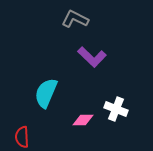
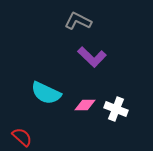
gray L-shape: moved 3 px right, 2 px down
cyan semicircle: rotated 88 degrees counterclockwise
pink diamond: moved 2 px right, 15 px up
red semicircle: rotated 135 degrees clockwise
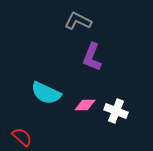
purple L-shape: rotated 68 degrees clockwise
white cross: moved 2 px down
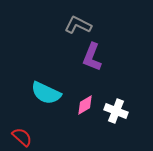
gray L-shape: moved 4 px down
pink diamond: rotated 30 degrees counterclockwise
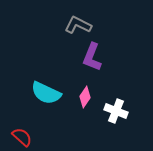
pink diamond: moved 8 px up; rotated 25 degrees counterclockwise
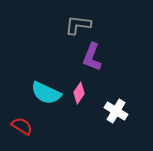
gray L-shape: rotated 20 degrees counterclockwise
pink diamond: moved 6 px left, 4 px up
white cross: rotated 10 degrees clockwise
red semicircle: moved 11 px up; rotated 10 degrees counterclockwise
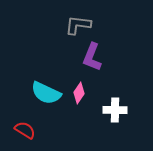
white cross: moved 1 px left, 1 px up; rotated 30 degrees counterclockwise
red semicircle: moved 3 px right, 4 px down
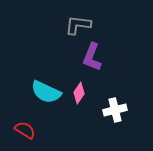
cyan semicircle: moved 1 px up
white cross: rotated 15 degrees counterclockwise
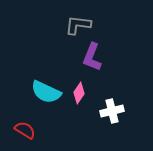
white cross: moved 3 px left, 1 px down
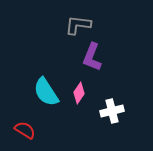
cyan semicircle: rotated 32 degrees clockwise
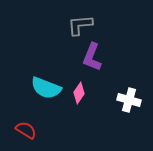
gray L-shape: moved 2 px right; rotated 12 degrees counterclockwise
cyan semicircle: moved 4 px up; rotated 36 degrees counterclockwise
white cross: moved 17 px right, 11 px up; rotated 30 degrees clockwise
red semicircle: moved 1 px right
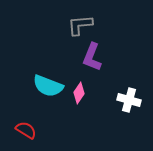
cyan semicircle: moved 2 px right, 2 px up
